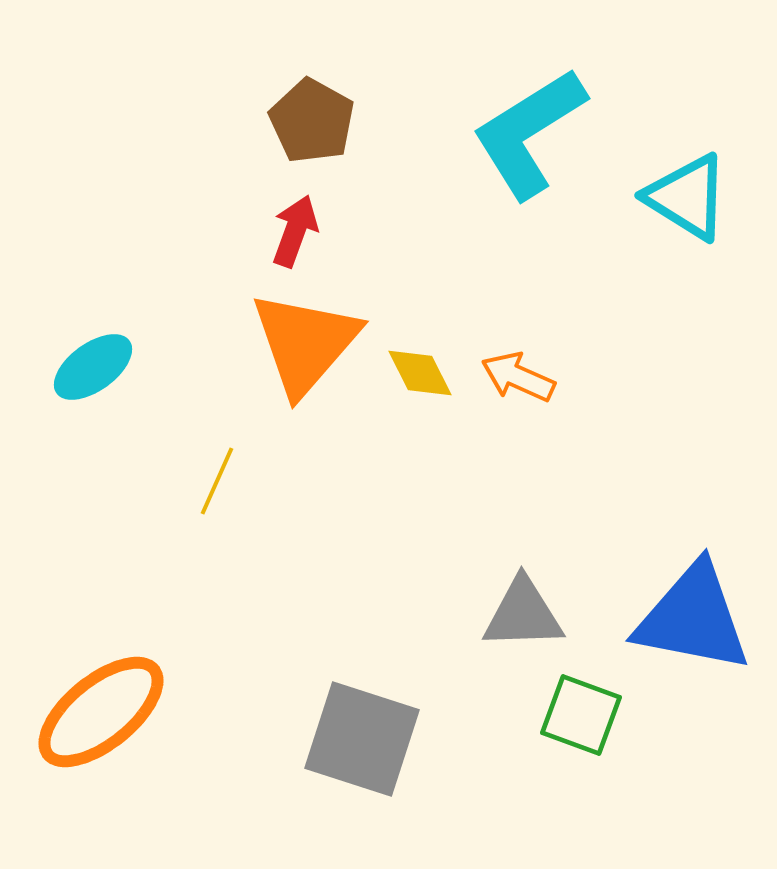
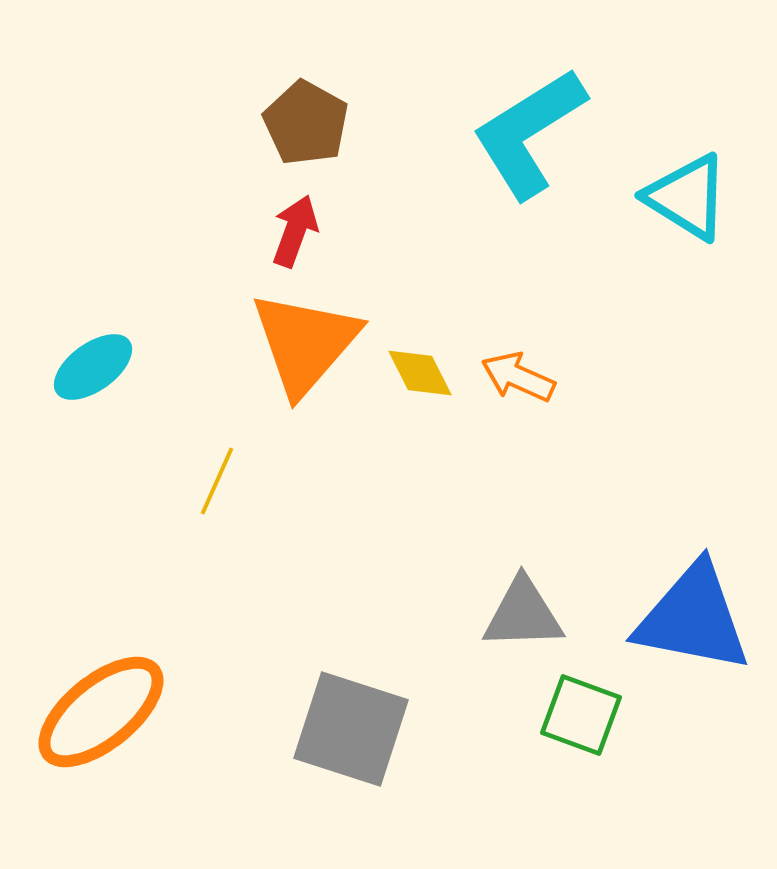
brown pentagon: moved 6 px left, 2 px down
gray square: moved 11 px left, 10 px up
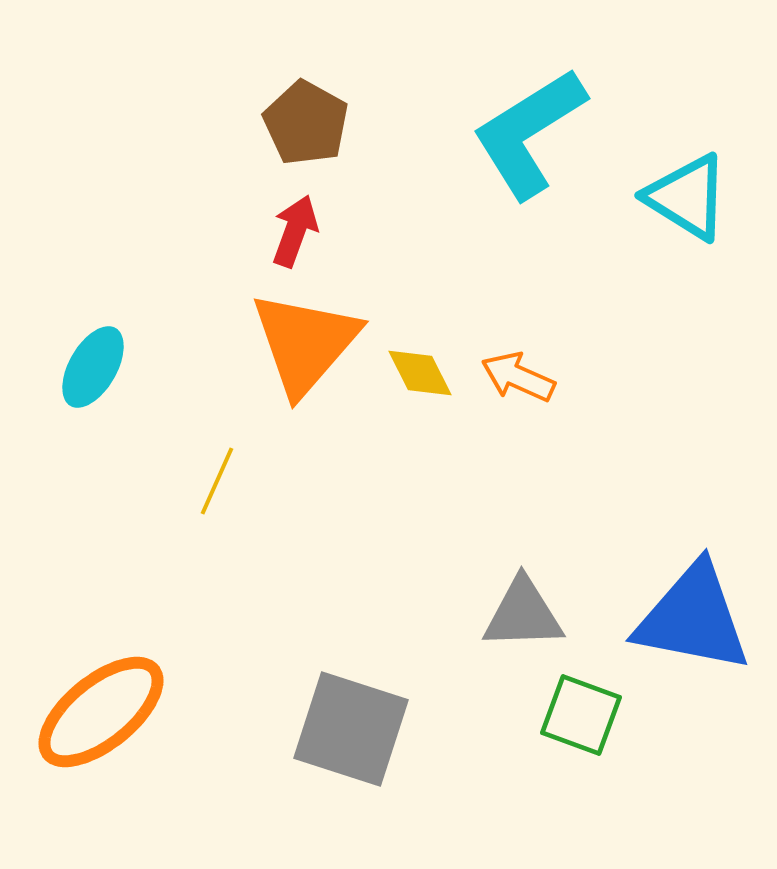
cyan ellipse: rotated 24 degrees counterclockwise
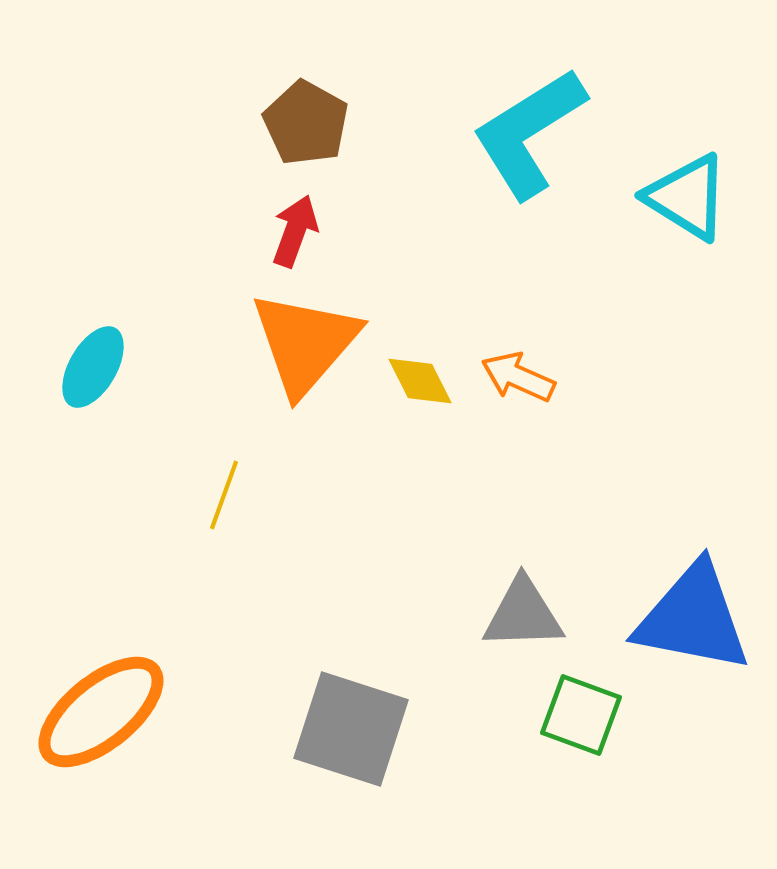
yellow diamond: moved 8 px down
yellow line: moved 7 px right, 14 px down; rotated 4 degrees counterclockwise
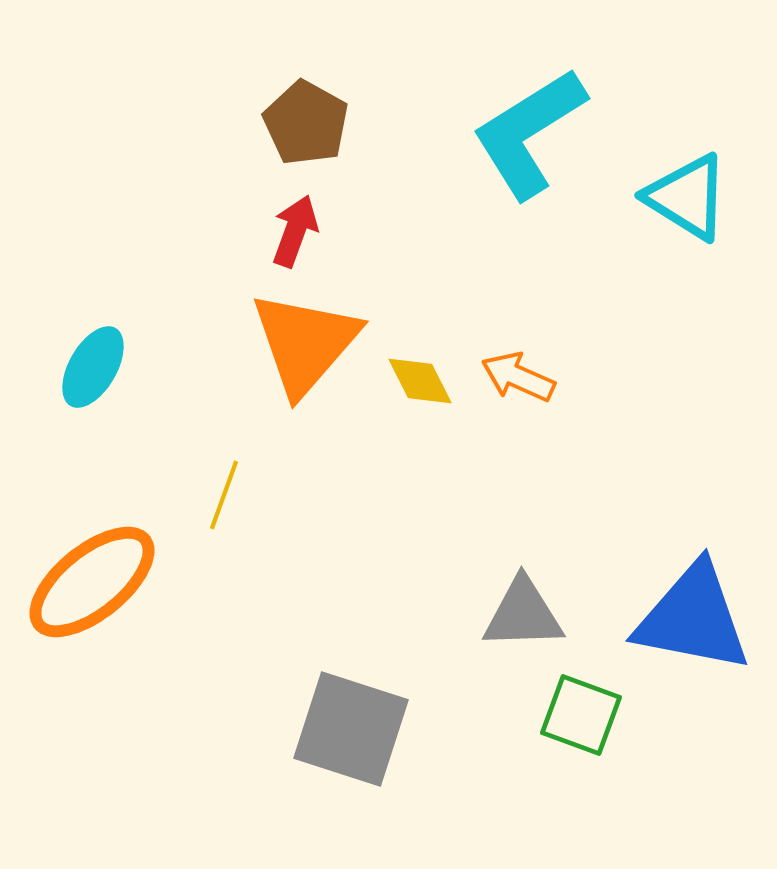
orange ellipse: moved 9 px left, 130 px up
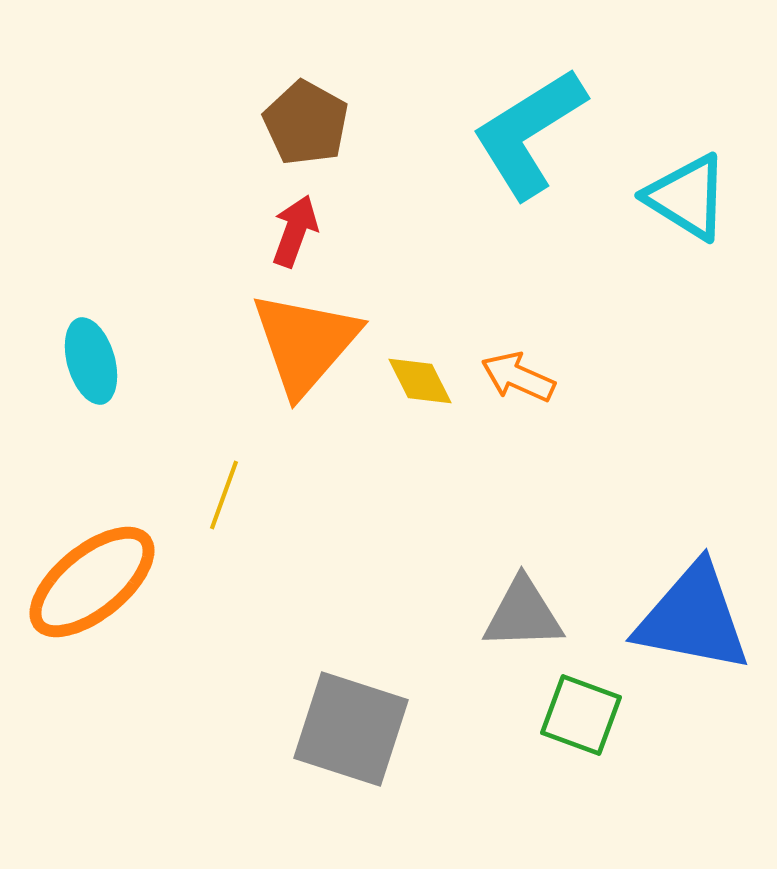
cyan ellipse: moved 2 px left, 6 px up; rotated 46 degrees counterclockwise
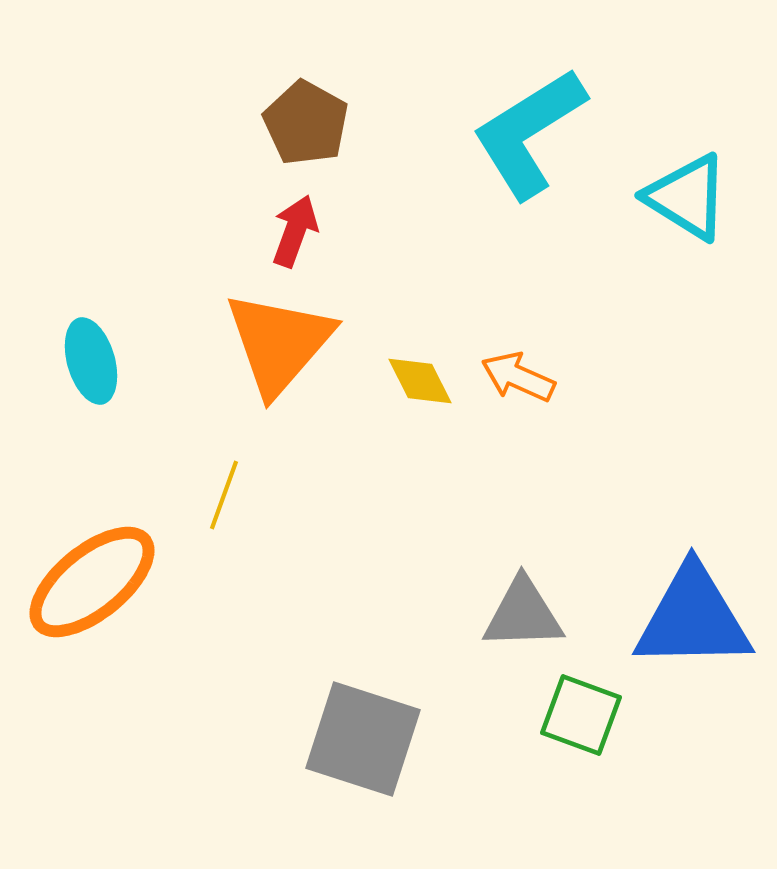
orange triangle: moved 26 px left
blue triangle: rotated 12 degrees counterclockwise
gray square: moved 12 px right, 10 px down
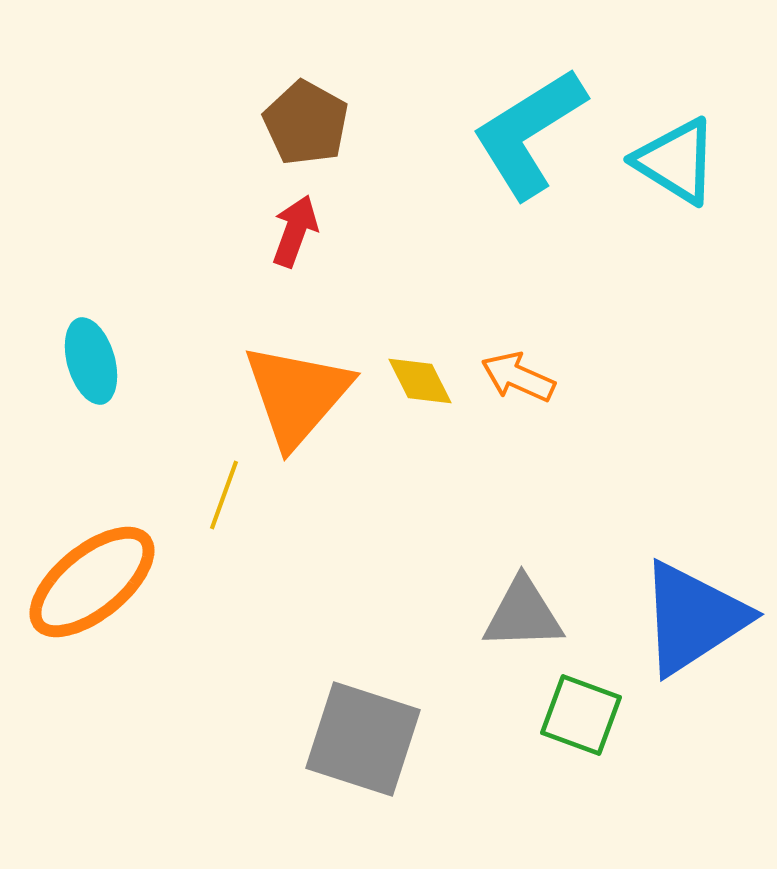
cyan triangle: moved 11 px left, 36 px up
orange triangle: moved 18 px right, 52 px down
blue triangle: rotated 32 degrees counterclockwise
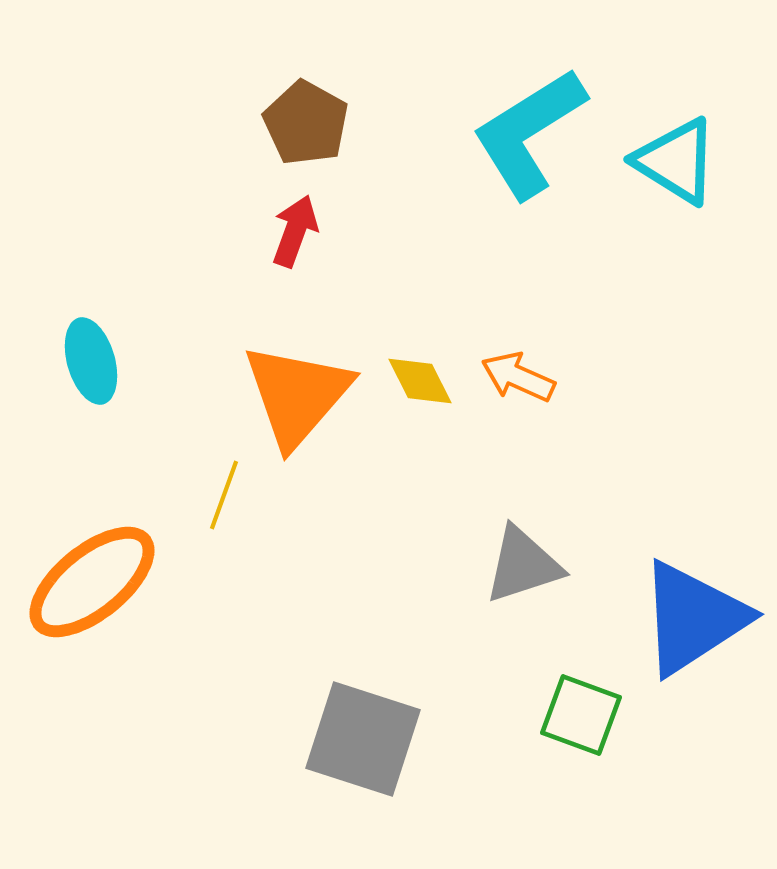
gray triangle: moved 49 px up; rotated 16 degrees counterclockwise
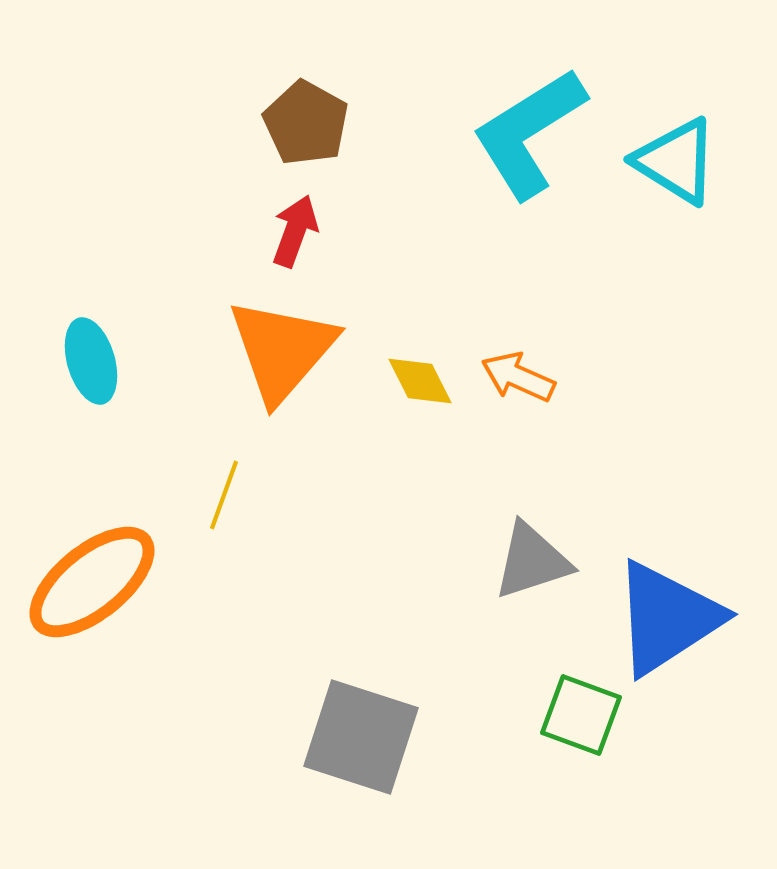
orange triangle: moved 15 px left, 45 px up
gray triangle: moved 9 px right, 4 px up
blue triangle: moved 26 px left
gray square: moved 2 px left, 2 px up
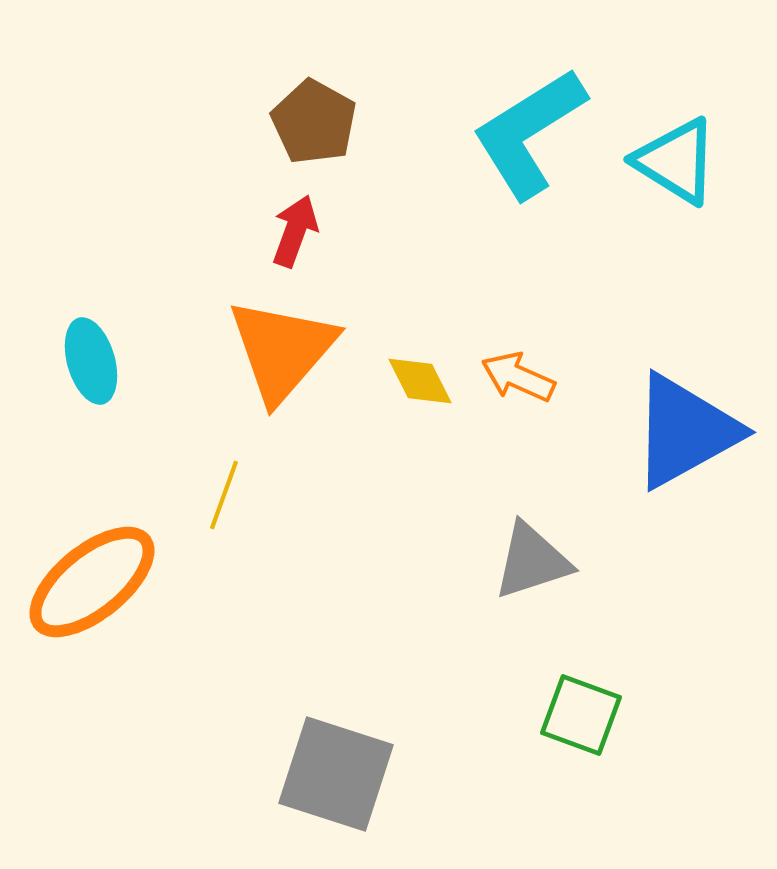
brown pentagon: moved 8 px right, 1 px up
blue triangle: moved 18 px right, 187 px up; rotated 4 degrees clockwise
gray square: moved 25 px left, 37 px down
